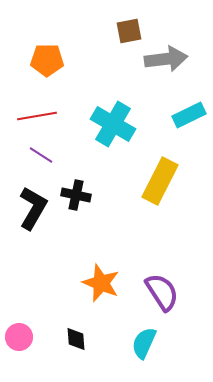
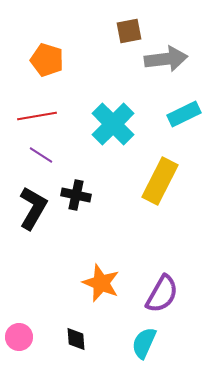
orange pentagon: rotated 16 degrees clockwise
cyan rectangle: moved 5 px left, 1 px up
cyan cross: rotated 15 degrees clockwise
purple semicircle: moved 2 px down; rotated 63 degrees clockwise
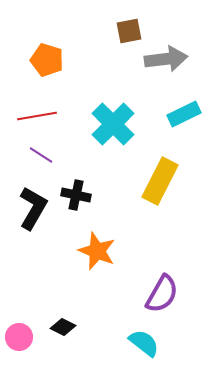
orange star: moved 4 px left, 32 px up
black diamond: moved 13 px left, 12 px up; rotated 60 degrees counterclockwise
cyan semicircle: rotated 104 degrees clockwise
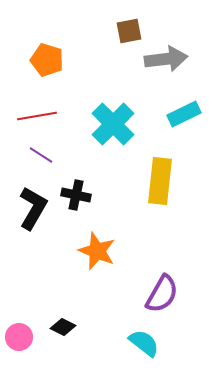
yellow rectangle: rotated 21 degrees counterclockwise
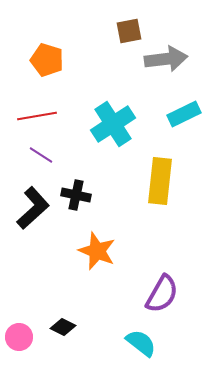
cyan cross: rotated 12 degrees clockwise
black L-shape: rotated 18 degrees clockwise
cyan semicircle: moved 3 px left
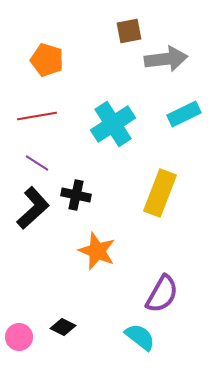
purple line: moved 4 px left, 8 px down
yellow rectangle: moved 12 px down; rotated 15 degrees clockwise
cyan semicircle: moved 1 px left, 6 px up
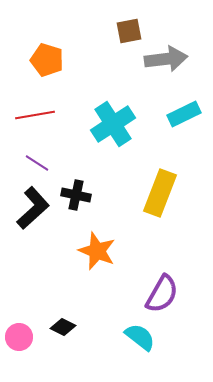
red line: moved 2 px left, 1 px up
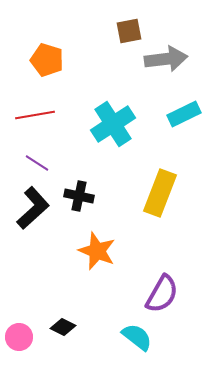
black cross: moved 3 px right, 1 px down
cyan semicircle: moved 3 px left
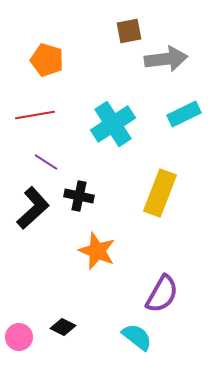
purple line: moved 9 px right, 1 px up
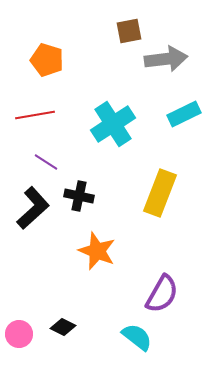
pink circle: moved 3 px up
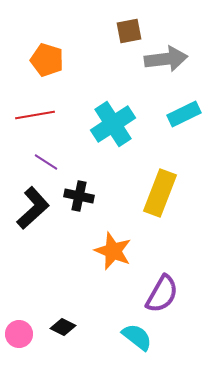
orange star: moved 16 px right
